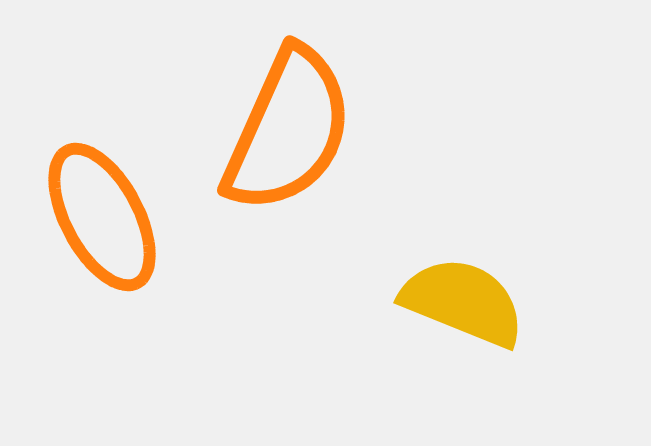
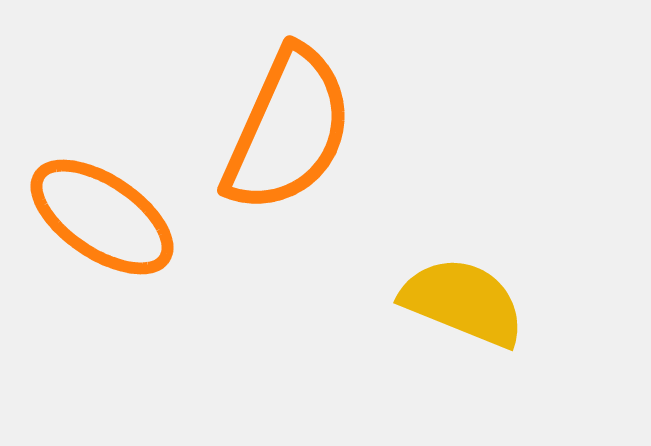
orange ellipse: rotated 28 degrees counterclockwise
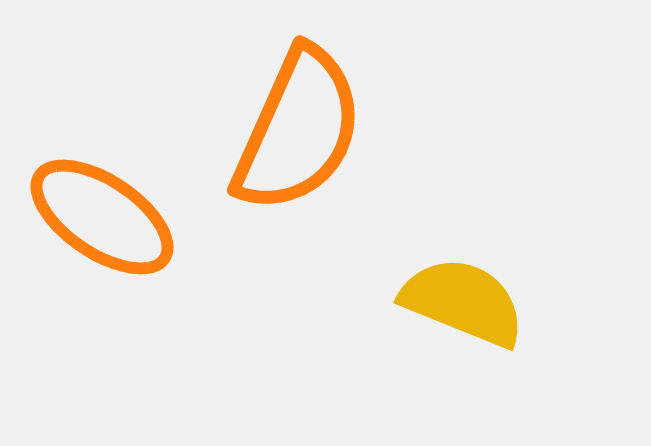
orange semicircle: moved 10 px right
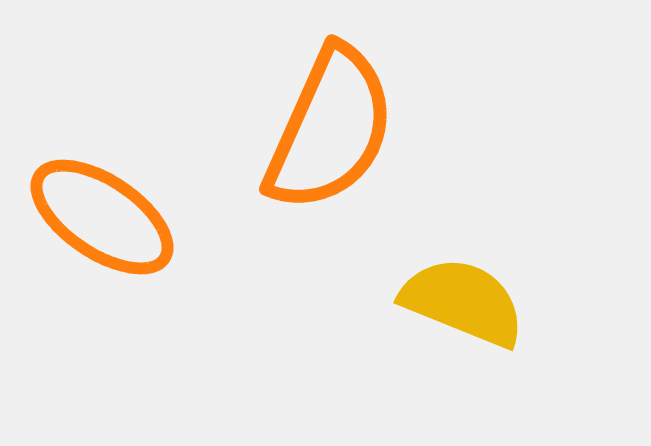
orange semicircle: moved 32 px right, 1 px up
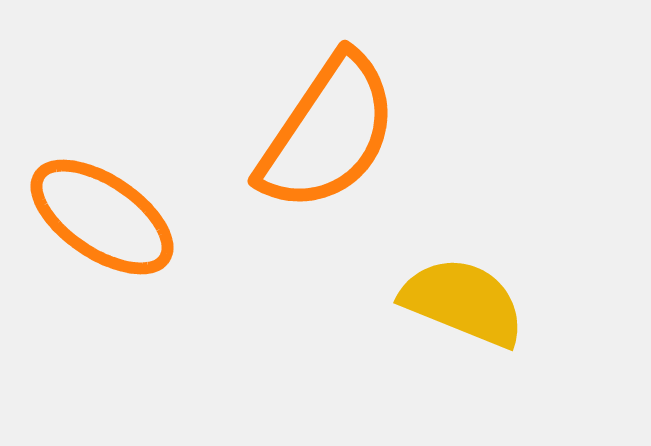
orange semicircle: moved 2 px left, 4 px down; rotated 10 degrees clockwise
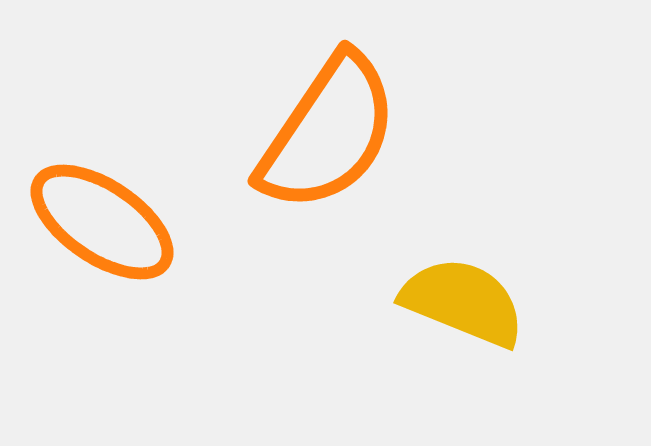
orange ellipse: moved 5 px down
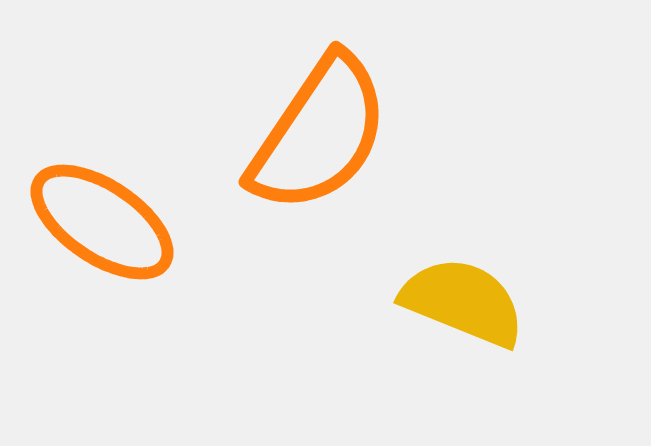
orange semicircle: moved 9 px left, 1 px down
